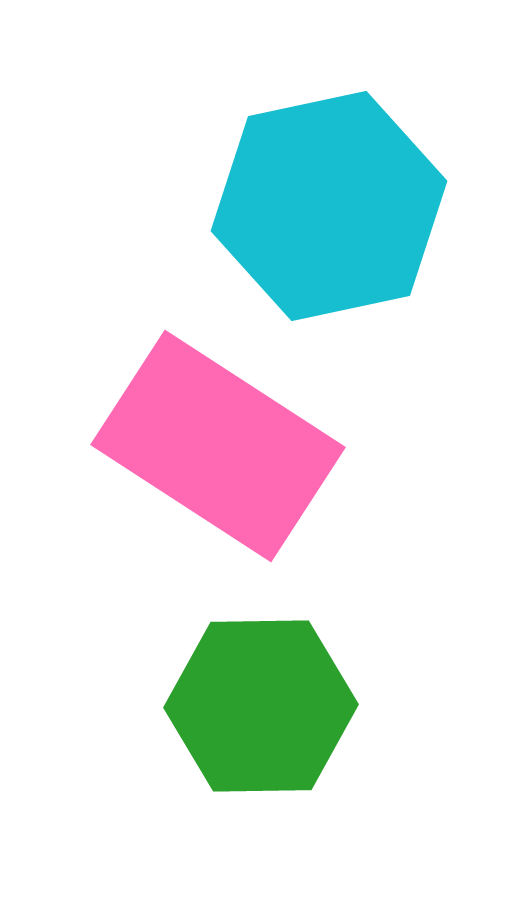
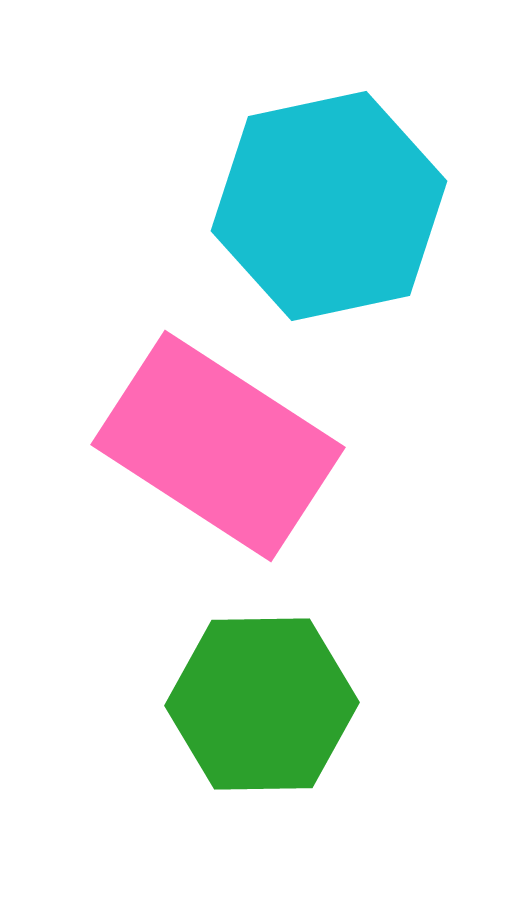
green hexagon: moved 1 px right, 2 px up
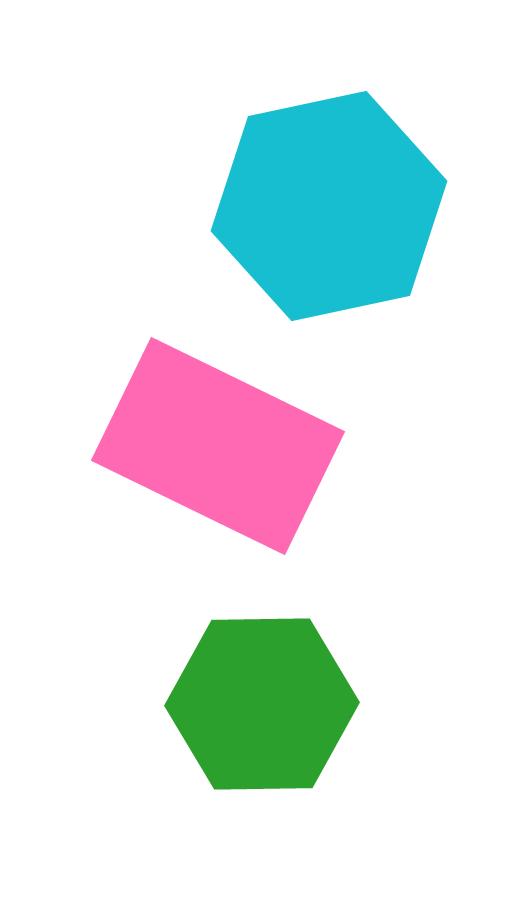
pink rectangle: rotated 7 degrees counterclockwise
